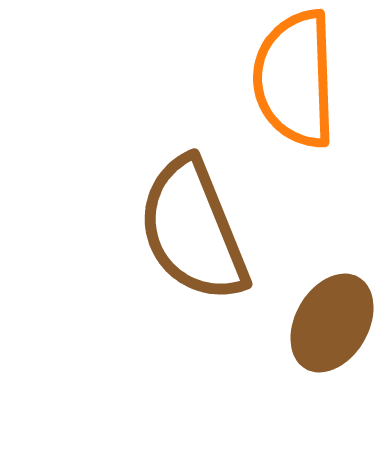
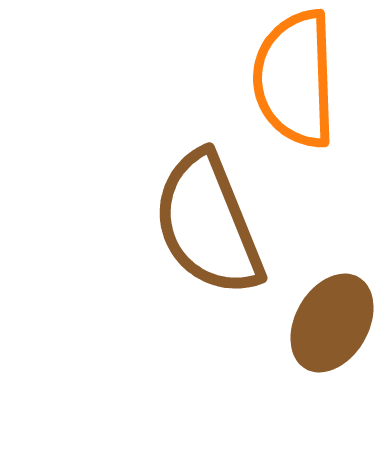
brown semicircle: moved 15 px right, 6 px up
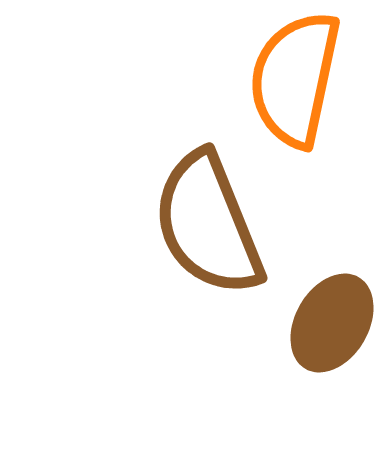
orange semicircle: rotated 14 degrees clockwise
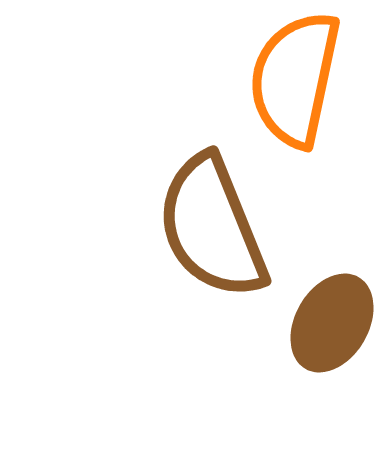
brown semicircle: moved 4 px right, 3 px down
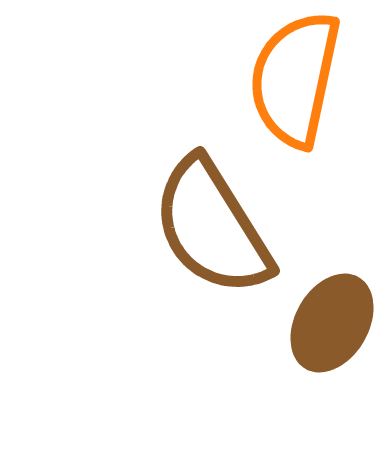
brown semicircle: rotated 10 degrees counterclockwise
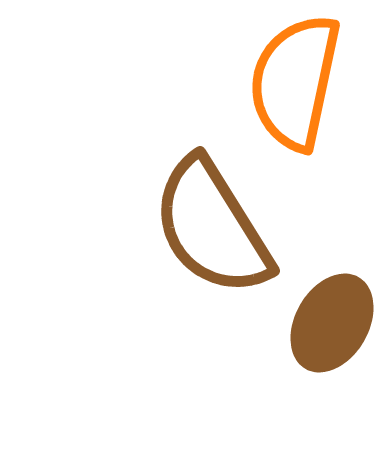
orange semicircle: moved 3 px down
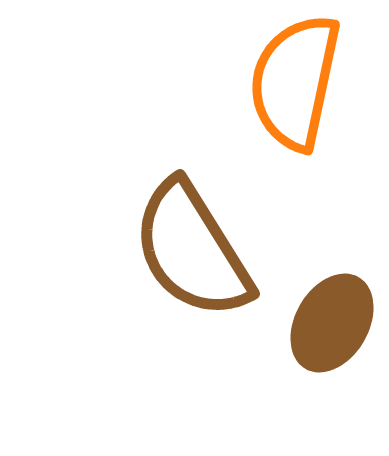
brown semicircle: moved 20 px left, 23 px down
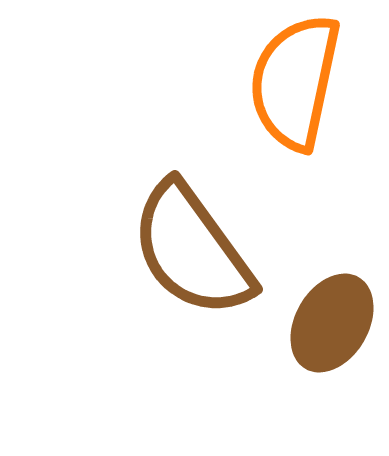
brown semicircle: rotated 4 degrees counterclockwise
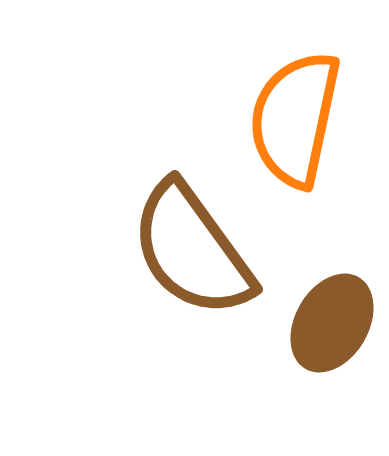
orange semicircle: moved 37 px down
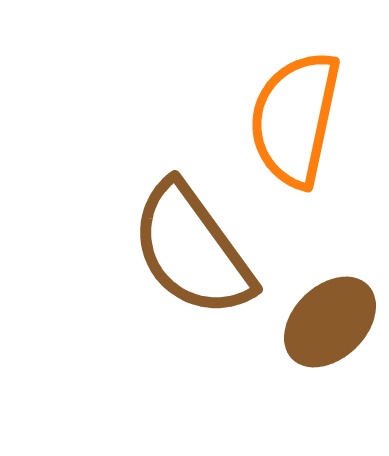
brown ellipse: moved 2 px left, 1 px up; rotated 16 degrees clockwise
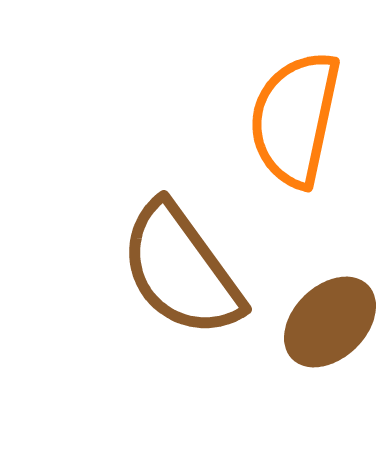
brown semicircle: moved 11 px left, 20 px down
